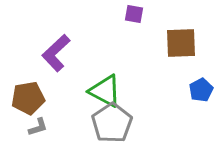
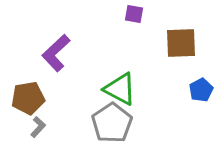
green triangle: moved 15 px right, 2 px up
gray L-shape: rotated 30 degrees counterclockwise
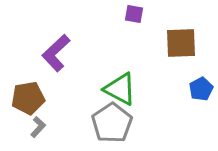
blue pentagon: moved 1 px up
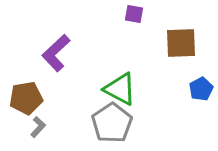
brown pentagon: moved 2 px left
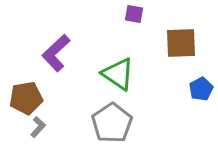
green triangle: moved 2 px left, 15 px up; rotated 6 degrees clockwise
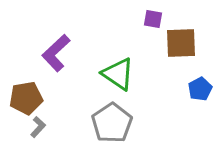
purple square: moved 19 px right, 5 px down
blue pentagon: moved 1 px left
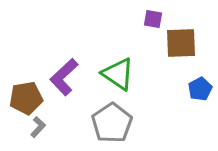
purple L-shape: moved 8 px right, 24 px down
